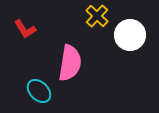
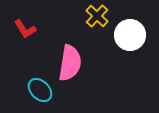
cyan ellipse: moved 1 px right, 1 px up
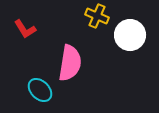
yellow cross: rotated 20 degrees counterclockwise
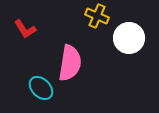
white circle: moved 1 px left, 3 px down
cyan ellipse: moved 1 px right, 2 px up
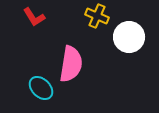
red L-shape: moved 9 px right, 12 px up
white circle: moved 1 px up
pink semicircle: moved 1 px right, 1 px down
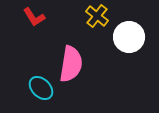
yellow cross: rotated 15 degrees clockwise
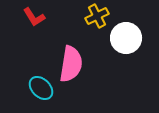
yellow cross: rotated 25 degrees clockwise
white circle: moved 3 px left, 1 px down
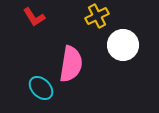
white circle: moved 3 px left, 7 px down
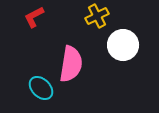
red L-shape: rotated 95 degrees clockwise
